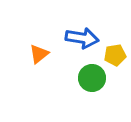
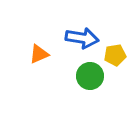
orange triangle: rotated 15 degrees clockwise
green circle: moved 2 px left, 2 px up
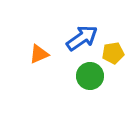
blue arrow: rotated 44 degrees counterclockwise
yellow pentagon: moved 2 px left, 2 px up
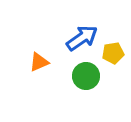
orange triangle: moved 8 px down
green circle: moved 4 px left
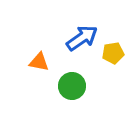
orange triangle: rotated 35 degrees clockwise
green circle: moved 14 px left, 10 px down
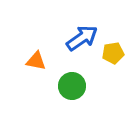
orange triangle: moved 3 px left, 1 px up
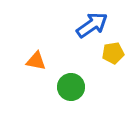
blue arrow: moved 10 px right, 13 px up
green circle: moved 1 px left, 1 px down
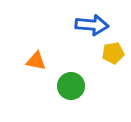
blue arrow: rotated 40 degrees clockwise
green circle: moved 1 px up
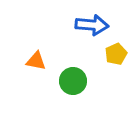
yellow pentagon: moved 3 px right, 1 px down; rotated 15 degrees counterclockwise
green circle: moved 2 px right, 5 px up
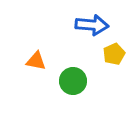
yellow pentagon: moved 2 px left
